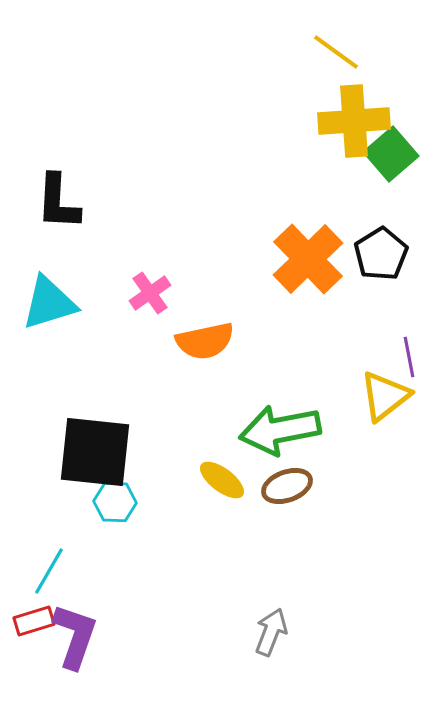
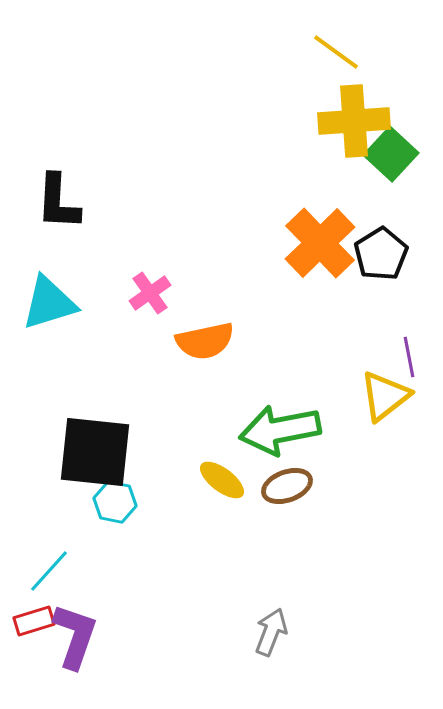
green square: rotated 6 degrees counterclockwise
orange cross: moved 12 px right, 16 px up
cyan hexagon: rotated 9 degrees clockwise
cyan line: rotated 12 degrees clockwise
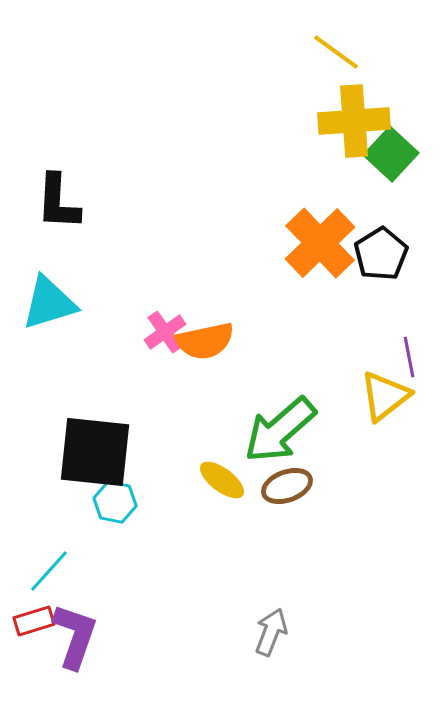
pink cross: moved 15 px right, 39 px down
green arrow: rotated 30 degrees counterclockwise
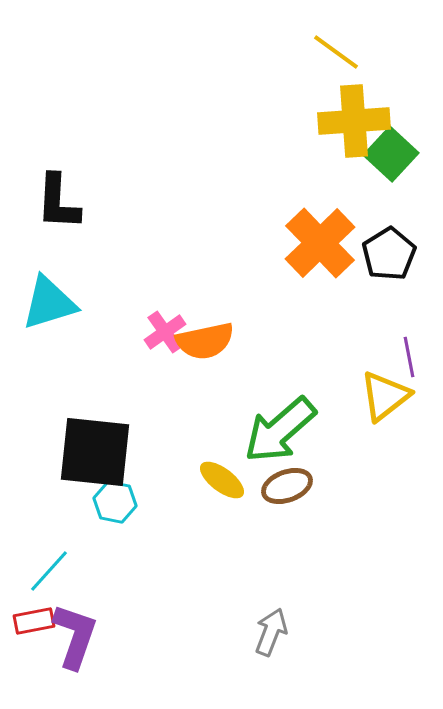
black pentagon: moved 8 px right
red rectangle: rotated 6 degrees clockwise
